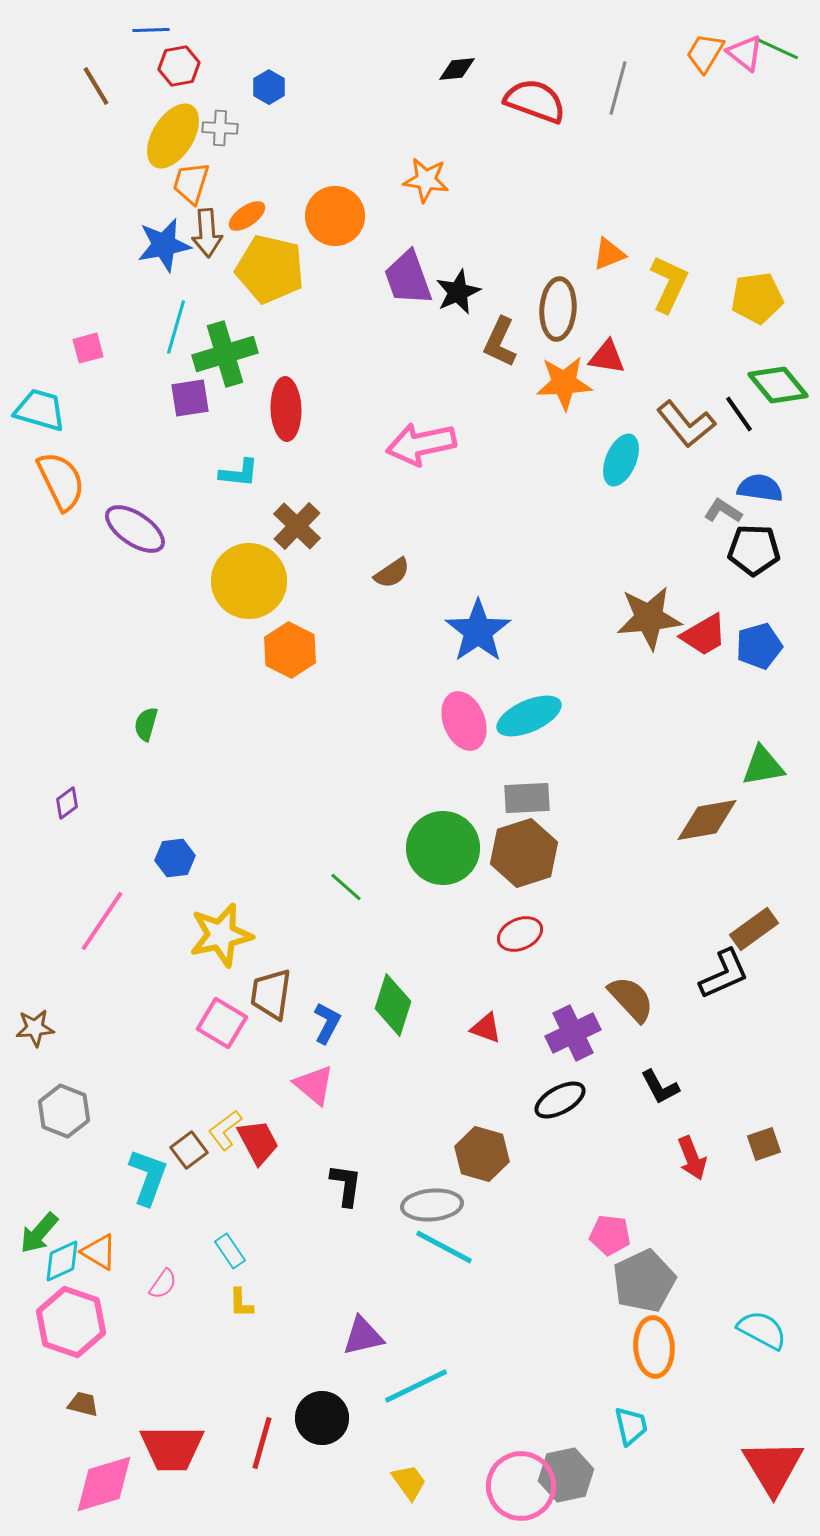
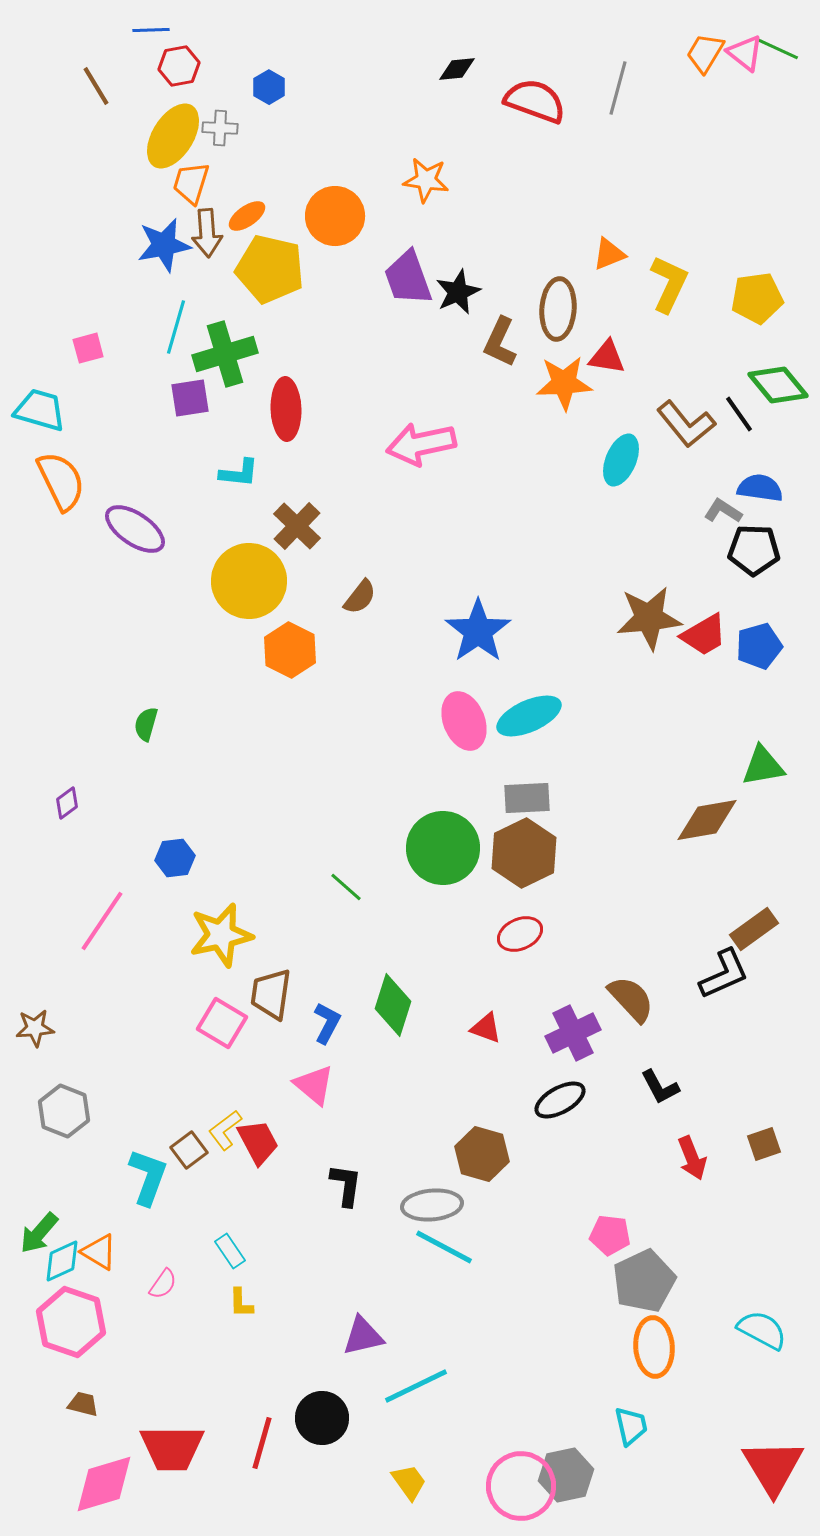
brown semicircle at (392, 573): moved 32 px left, 24 px down; rotated 18 degrees counterclockwise
brown hexagon at (524, 853): rotated 8 degrees counterclockwise
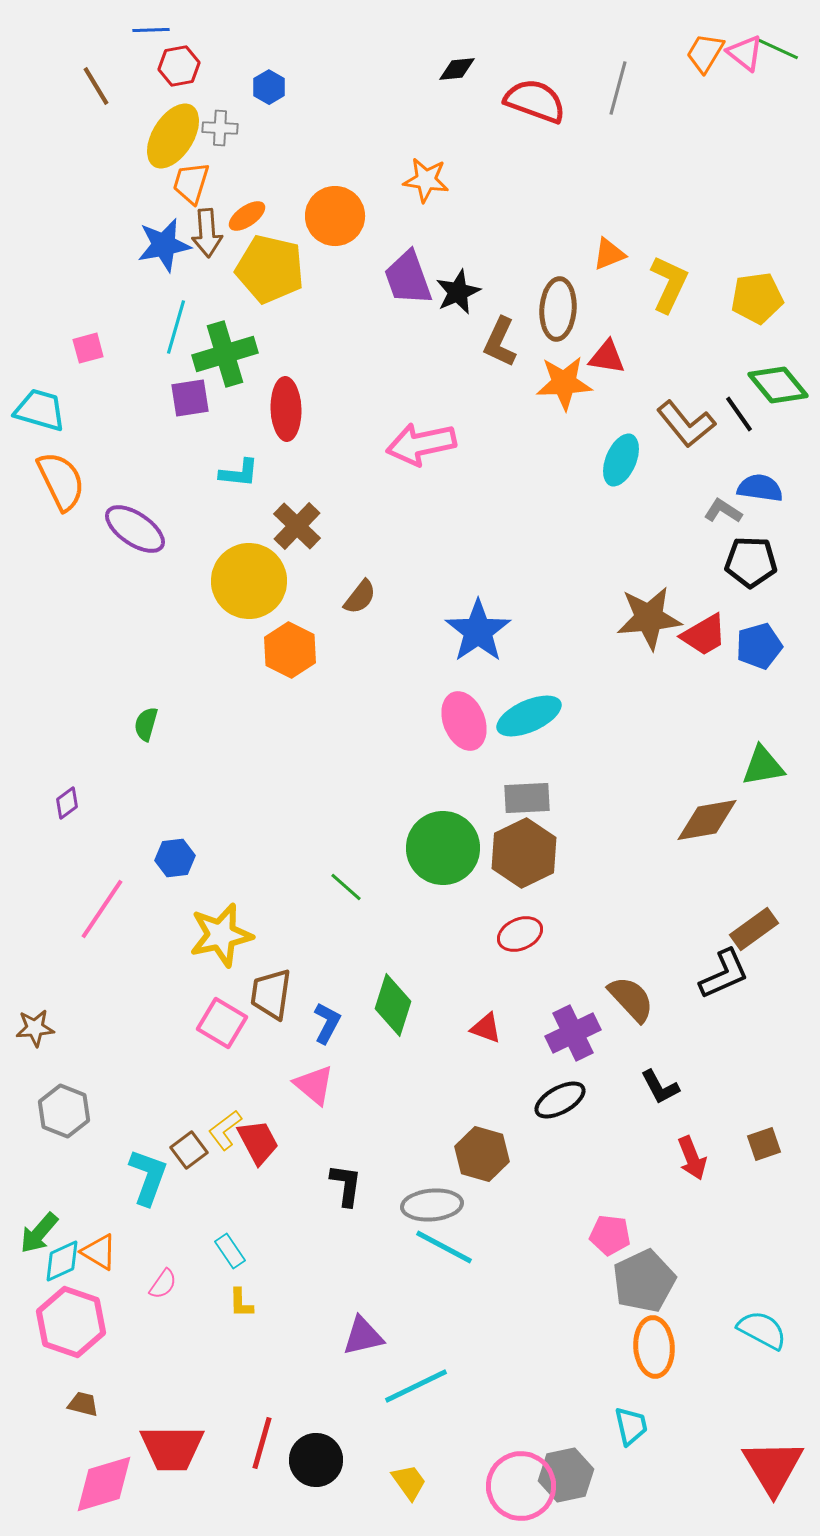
black pentagon at (754, 550): moved 3 px left, 12 px down
pink line at (102, 921): moved 12 px up
black circle at (322, 1418): moved 6 px left, 42 px down
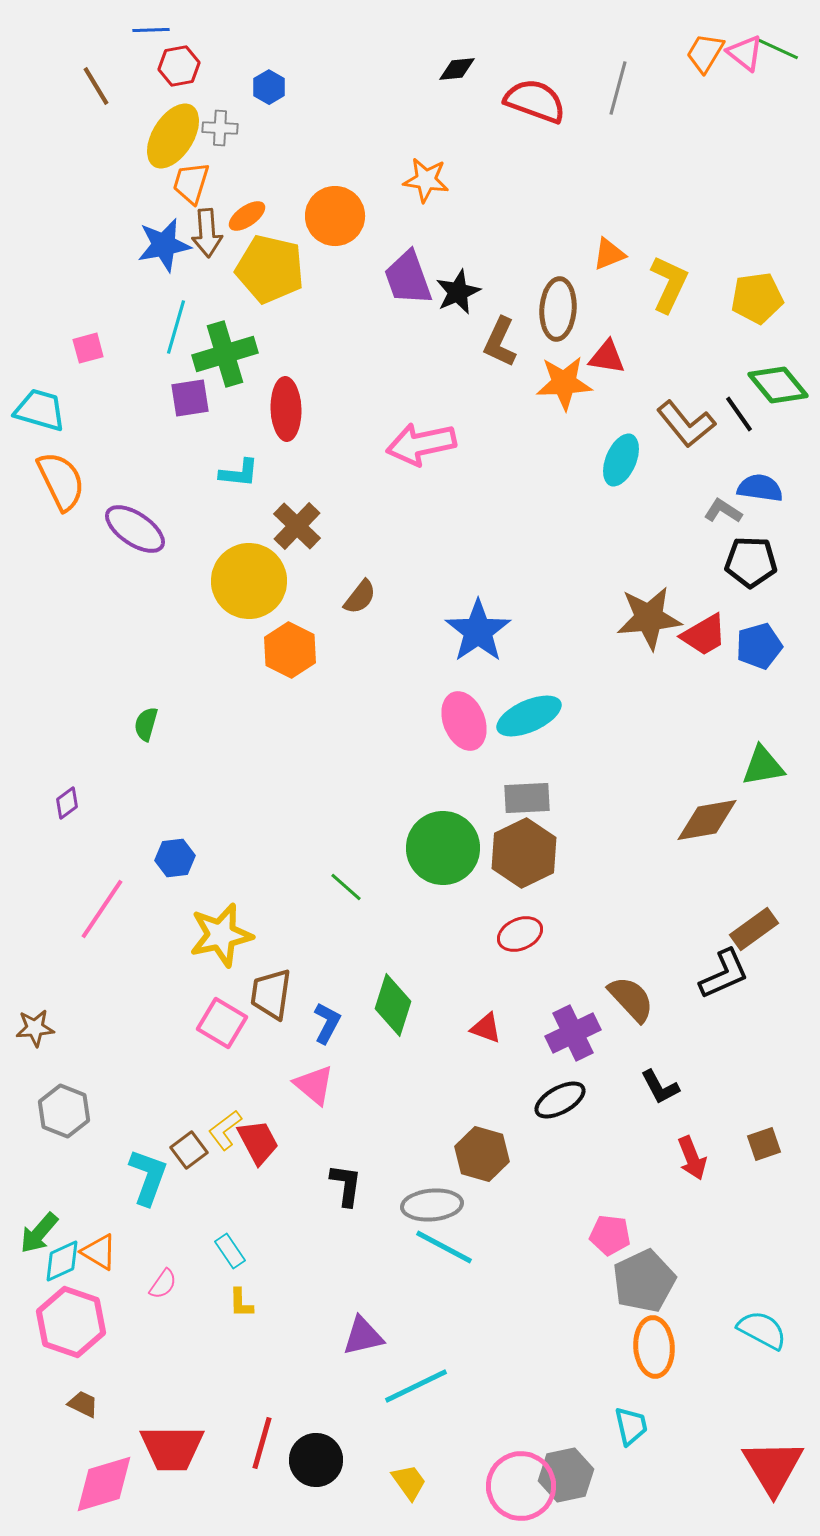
brown trapezoid at (83, 1404): rotated 12 degrees clockwise
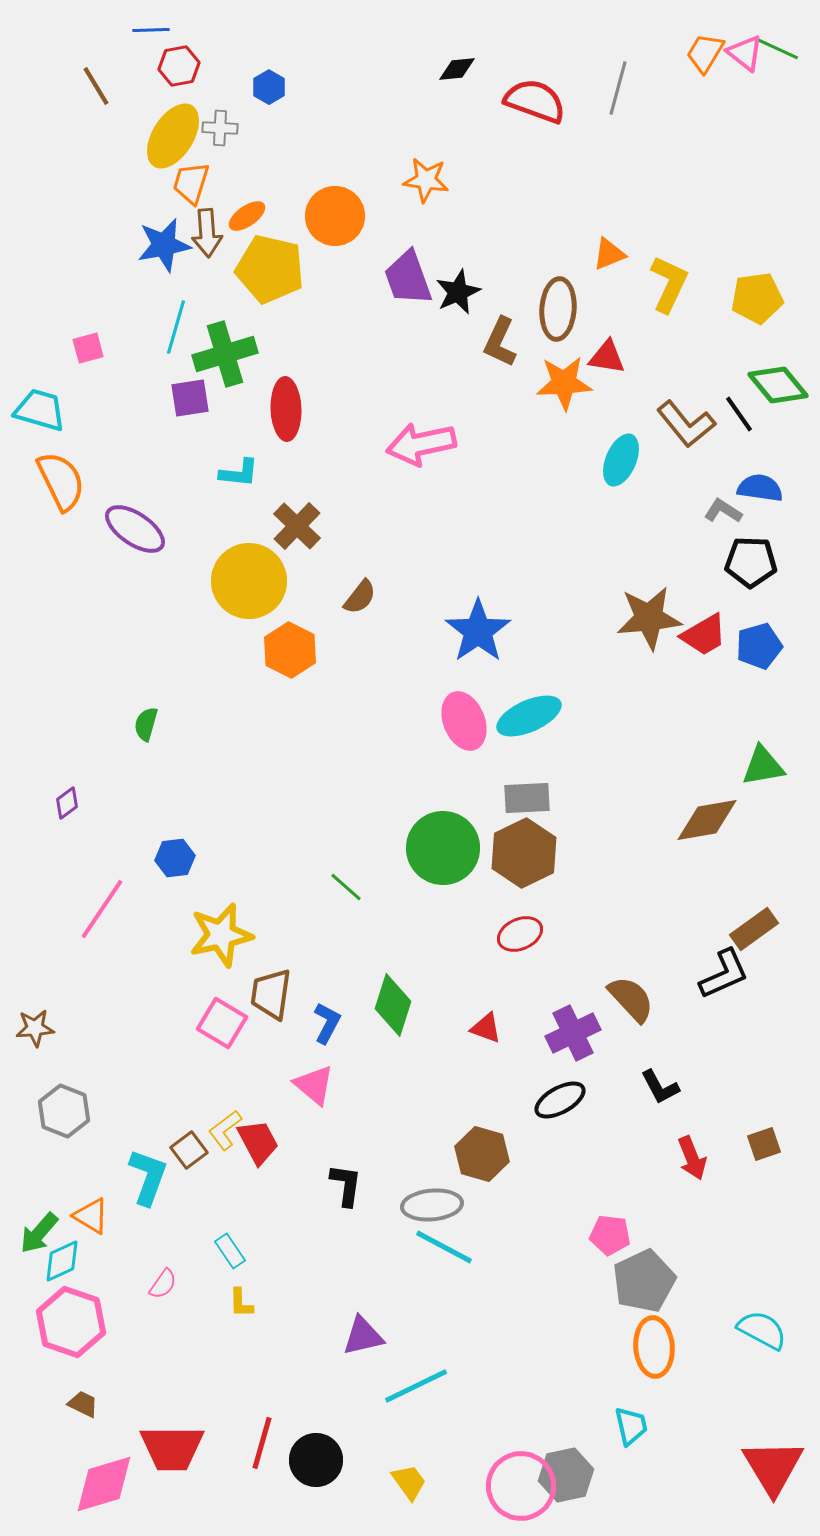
orange triangle at (99, 1252): moved 8 px left, 36 px up
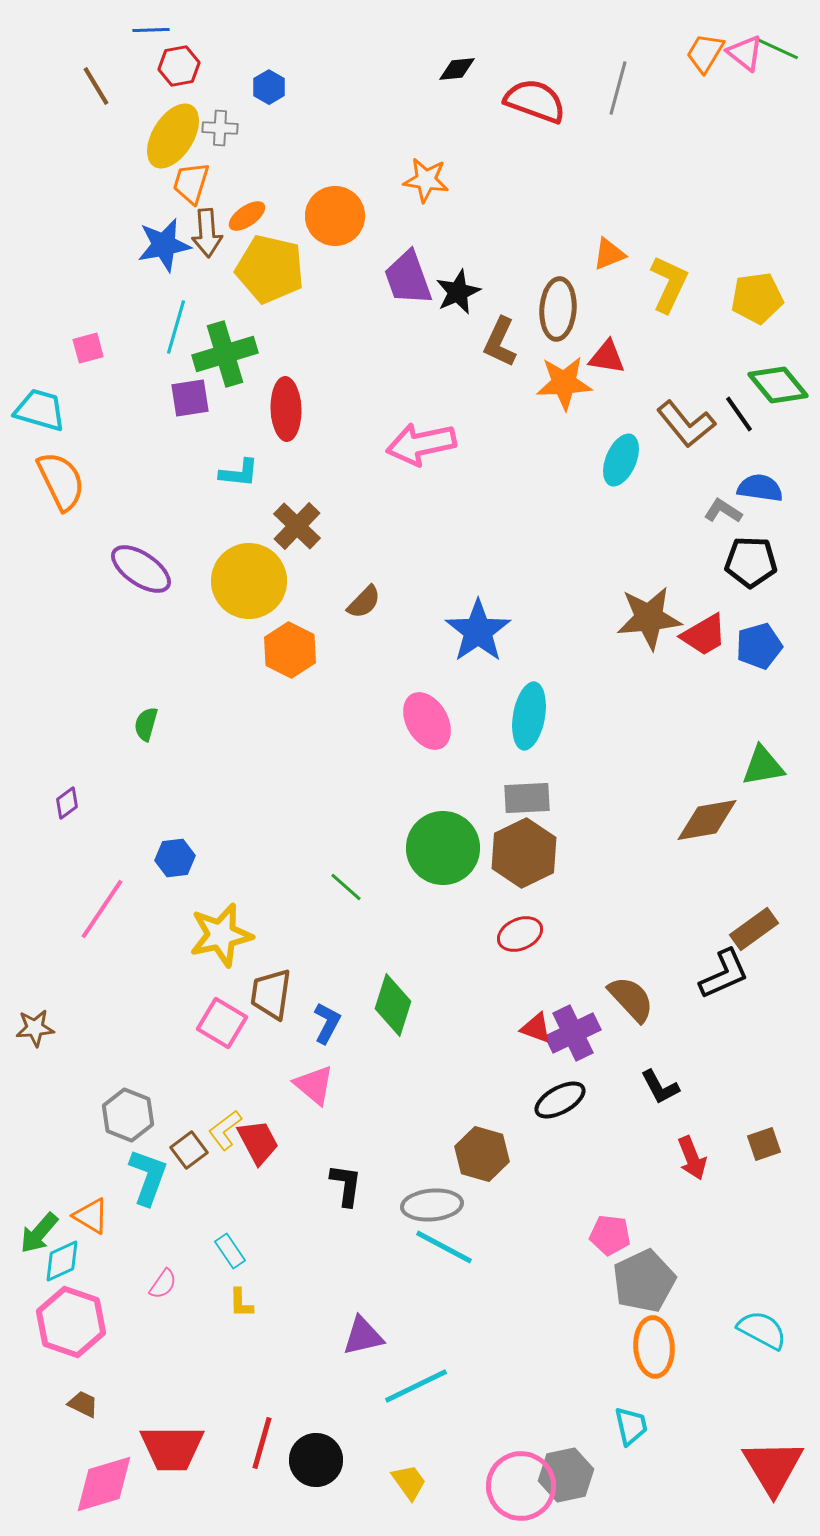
purple ellipse at (135, 529): moved 6 px right, 40 px down
brown semicircle at (360, 597): moved 4 px right, 5 px down; rotated 6 degrees clockwise
cyan ellipse at (529, 716): rotated 56 degrees counterclockwise
pink ellipse at (464, 721): moved 37 px left; rotated 8 degrees counterclockwise
red triangle at (486, 1028): moved 50 px right
gray hexagon at (64, 1111): moved 64 px right, 4 px down
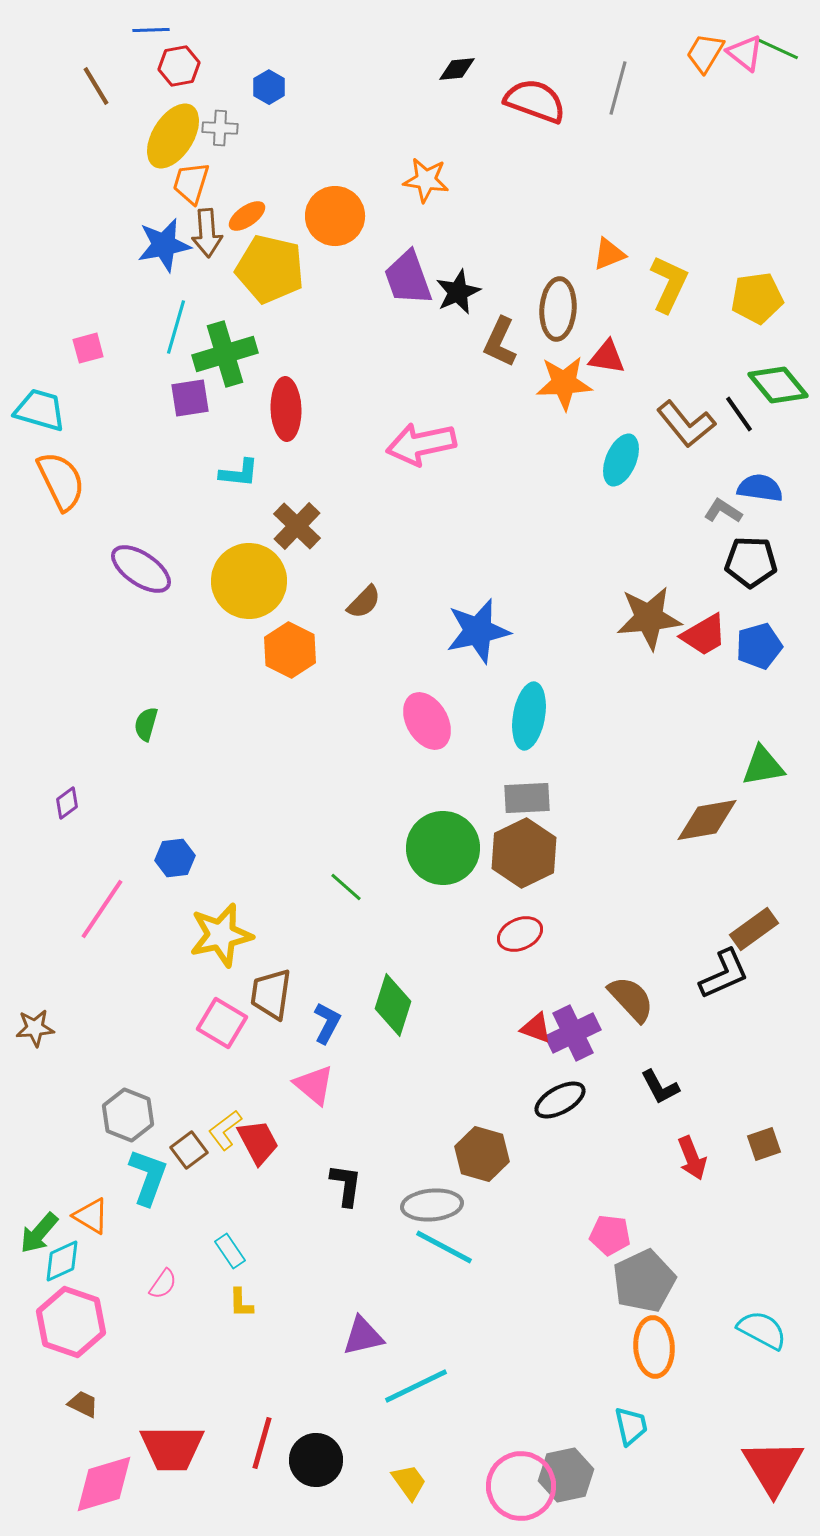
blue star at (478, 631): rotated 22 degrees clockwise
